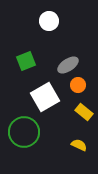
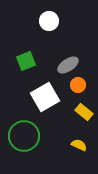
green circle: moved 4 px down
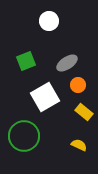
gray ellipse: moved 1 px left, 2 px up
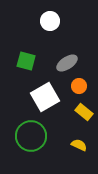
white circle: moved 1 px right
green square: rotated 36 degrees clockwise
orange circle: moved 1 px right, 1 px down
green circle: moved 7 px right
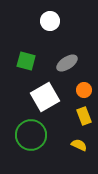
orange circle: moved 5 px right, 4 px down
yellow rectangle: moved 4 px down; rotated 30 degrees clockwise
green circle: moved 1 px up
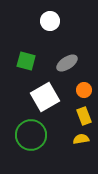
yellow semicircle: moved 2 px right, 6 px up; rotated 35 degrees counterclockwise
